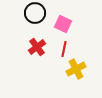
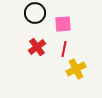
pink square: rotated 30 degrees counterclockwise
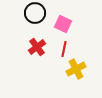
pink square: rotated 30 degrees clockwise
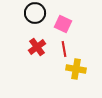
red line: rotated 21 degrees counterclockwise
yellow cross: rotated 36 degrees clockwise
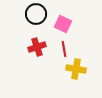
black circle: moved 1 px right, 1 px down
red cross: rotated 18 degrees clockwise
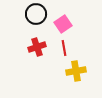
pink square: rotated 30 degrees clockwise
red line: moved 1 px up
yellow cross: moved 2 px down; rotated 18 degrees counterclockwise
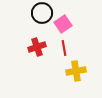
black circle: moved 6 px right, 1 px up
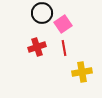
yellow cross: moved 6 px right, 1 px down
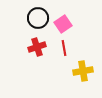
black circle: moved 4 px left, 5 px down
yellow cross: moved 1 px right, 1 px up
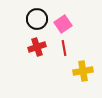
black circle: moved 1 px left, 1 px down
